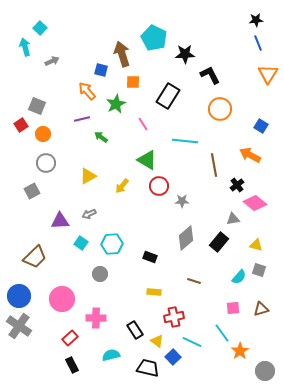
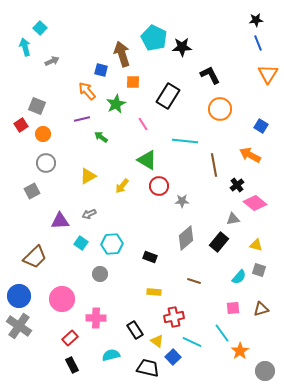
black star at (185, 54): moved 3 px left, 7 px up
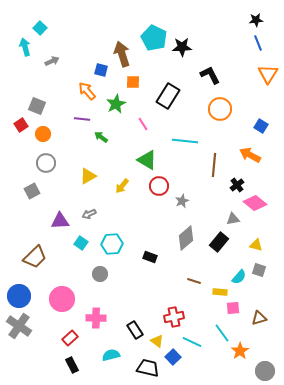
purple line at (82, 119): rotated 21 degrees clockwise
brown line at (214, 165): rotated 15 degrees clockwise
gray star at (182, 201): rotated 24 degrees counterclockwise
yellow rectangle at (154, 292): moved 66 px right
brown triangle at (261, 309): moved 2 px left, 9 px down
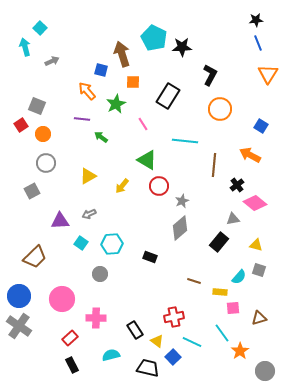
black L-shape at (210, 75): rotated 55 degrees clockwise
gray diamond at (186, 238): moved 6 px left, 10 px up
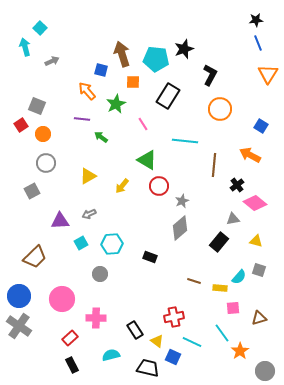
cyan pentagon at (154, 38): moved 2 px right, 21 px down; rotated 20 degrees counterclockwise
black star at (182, 47): moved 2 px right, 2 px down; rotated 18 degrees counterclockwise
cyan square at (81, 243): rotated 24 degrees clockwise
yellow triangle at (256, 245): moved 4 px up
yellow rectangle at (220, 292): moved 4 px up
blue square at (173, 357): rotated 21 degrees counterclockwise
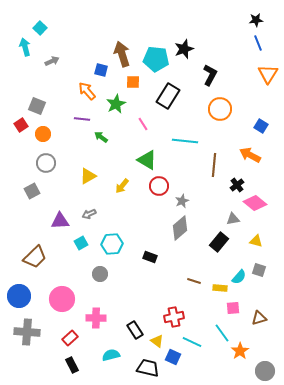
gray cross at (19, 326): moved 8 px right, 6 px down; rotated 30 degrees counterclockwise
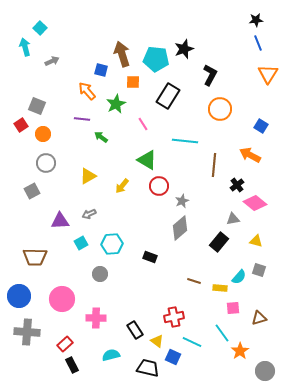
brown trapezoid at (35, 257): rotated 45 degrees clockwise
red rectangle at (70, 338): moved 5 px left, 6 px down
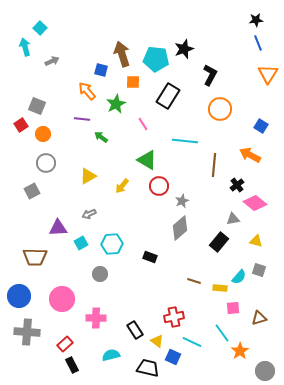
purple triangle at (60, 221): moved 2 px left, 7 px down
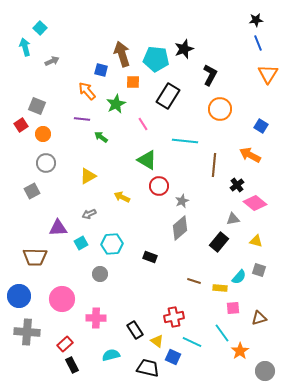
yellow arrow at (122, 186): moved 11 px down; rotated 77 degrees clockwise
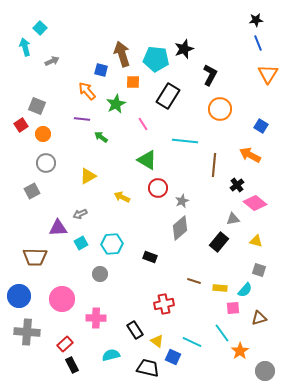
red circle at (159, 186): moved 1 px left, 2 px down
gray arrow at (89, 214): moved 9 px left
cyan semicircle at (239, 277): moved 6 px right, 13 px down
red cross at (174, 317): moved 10 px left, 13 px up
